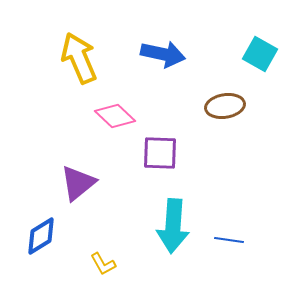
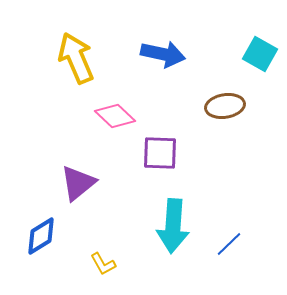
yellow arrow: moved 3 px left
blue line: moved 4 px down; rotated 52 degrees counterclockwise
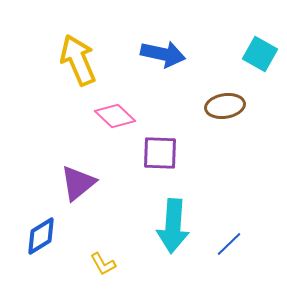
yellow arrow: moved 2 px right, 2 px down
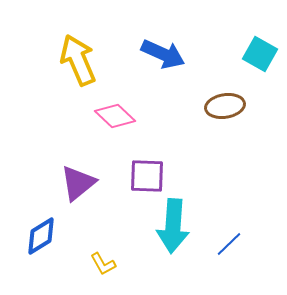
blue arrow: rotated 12 degrees clockwise
purple square: moved 13 px left, 23 px down
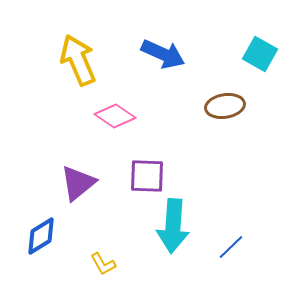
pink diamond: rotated 9 degrees counterclockwise
blue line: moved 2 px right, 3 px down
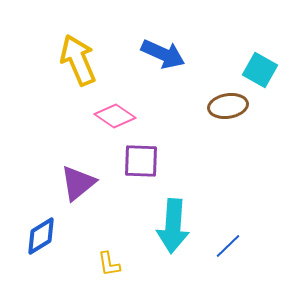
cyan square: moved 16 px down
brown ellipse: moved 3 px right
purple square: moved 6 px left, 15 px up
blue line: moved 3 px left, 1 px up
yellow L-shape: moved 6 px right; rotated 20 degrees clockwise
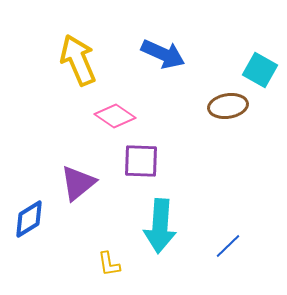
cyan arrow: moved 13 px left
blue diamond: moved 12 px left, 17 px up
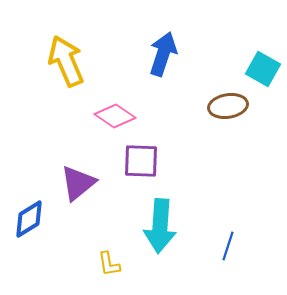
blue arrow: rotated 96 degrees counterclockwise
yellow arrow: moved 12 px left, 1 px down
cyan square: moved 3 px right, 1 px up
blue line: rotated 28 degrees counterclockwise
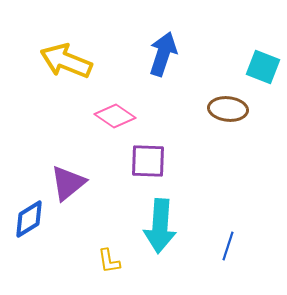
yellow arrow: rotated 45 degrees counterclockwise
cyan square: moved 2 px up; rotated 8 degrees counterclockwise
brown ellipse: moved 3 px down; rotated 15 degrees clockwise
purple square: moved 7 px right
purple triangle: moved 10 px left
yellow L-shape: moved 3 px up
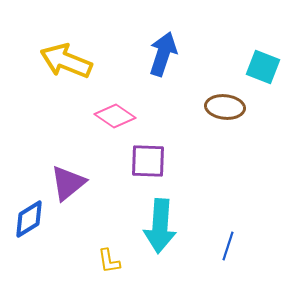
brown ellipse: moved 3 px left, 2 px up
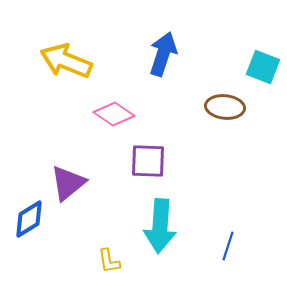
pink diamond: moved 1 px left, 2 px up
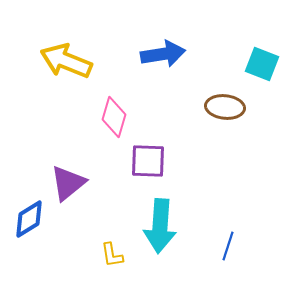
blue arrow: rotated 63 degrees clockwise
cyan square: moved 1 px left, 3 px up
pink diamond: moved 3 px down; rotated 72 degrees clockwise
yellow L-shape: moved 3 px right, 6 px up
